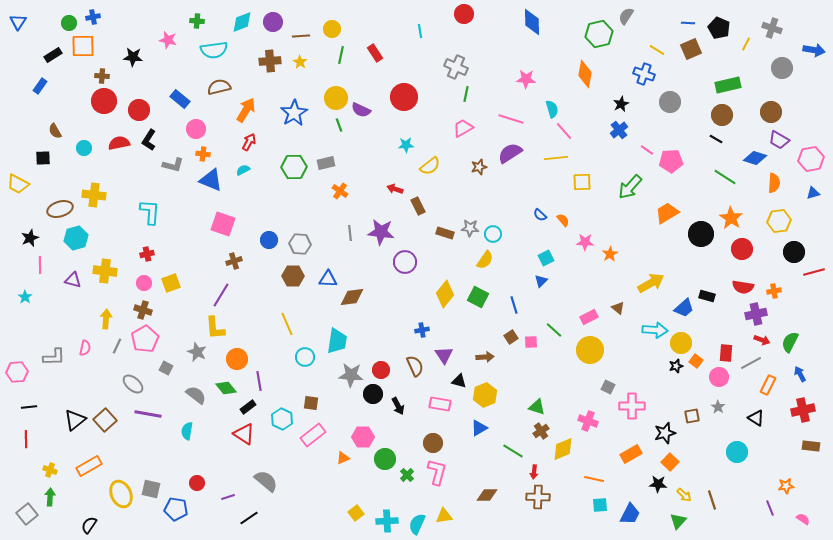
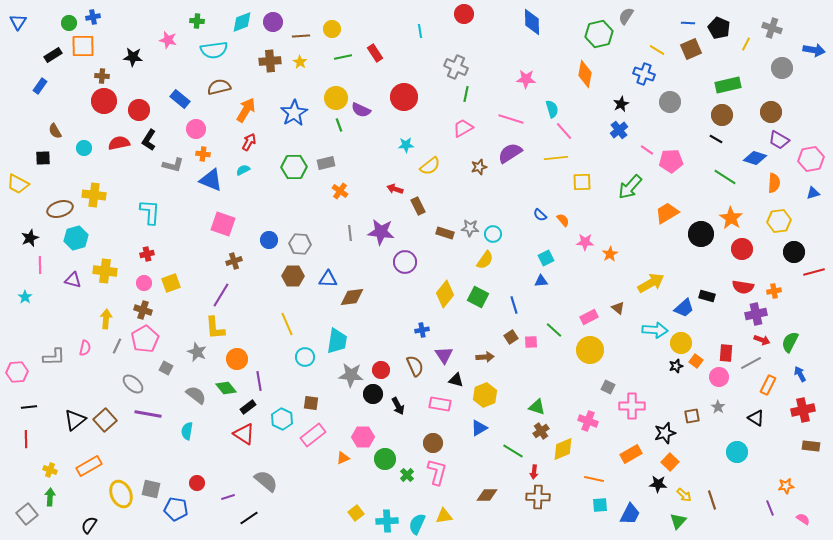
green line at (341, 55): moved 2 px right, 2 px down; rotated 66 degrees clockwise
blue triangle at (541, 281): rotated 40 degrees clockwise
black triangle at (459, 381): moved 3 px left, 1 px up
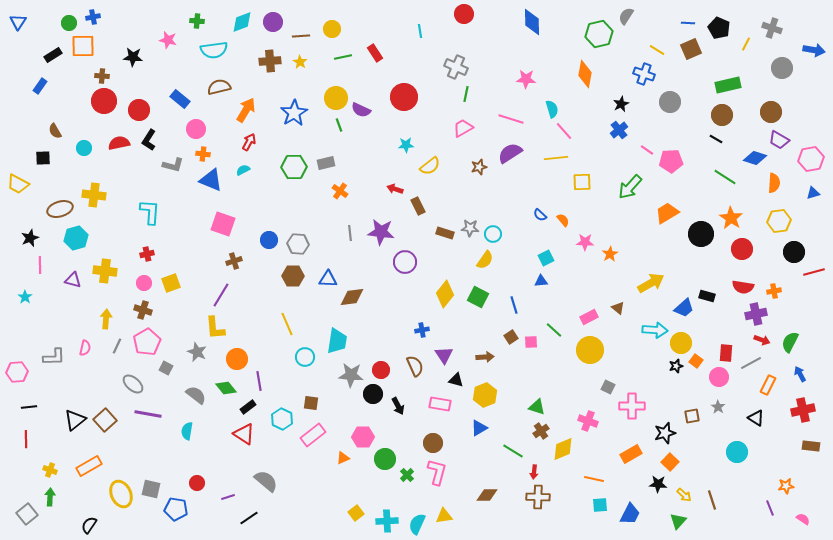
gray hexagon at (300, 244): moved 2 px left
pink pentagon at (145, 339): moved 2 px right, 3 px down
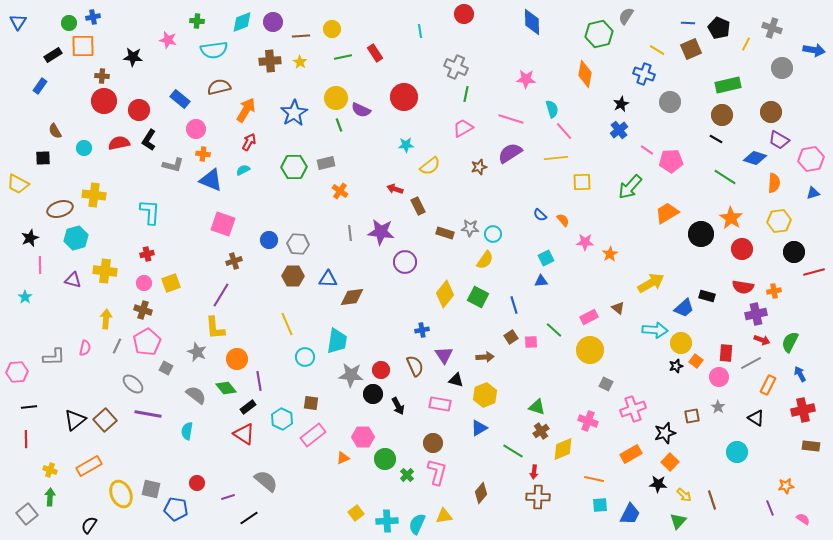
gray square at (608, 387): moved 2 px left, 3 px up
pink cross at (632, 406): moved 1 px right, 3 px down; rotated 20 degrees counterclockwise
brown diamond at (487, 495): moved 6 px left, 2 px up; rotated 50 degrees counterclockwise
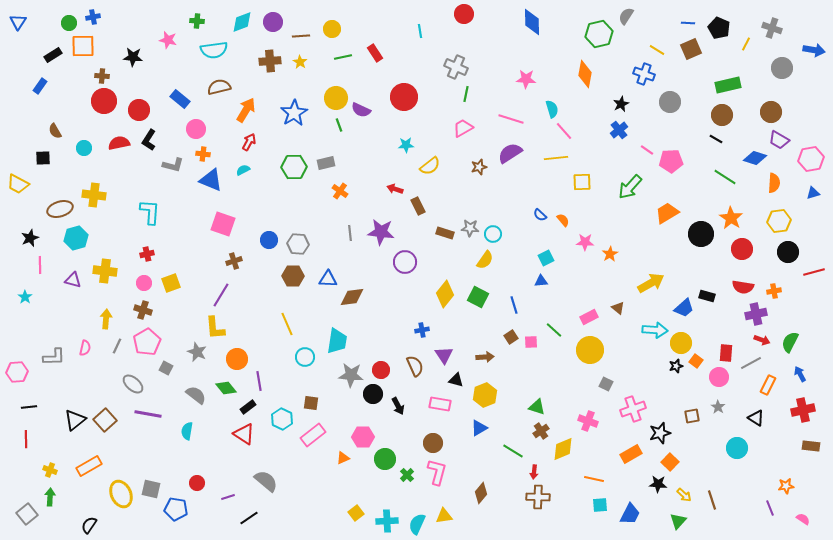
black circle at (794, 252): moved 6 px left
black star at (665, 433): moved 5 px left
cyan circle at (737, 452): moved 4 px up
